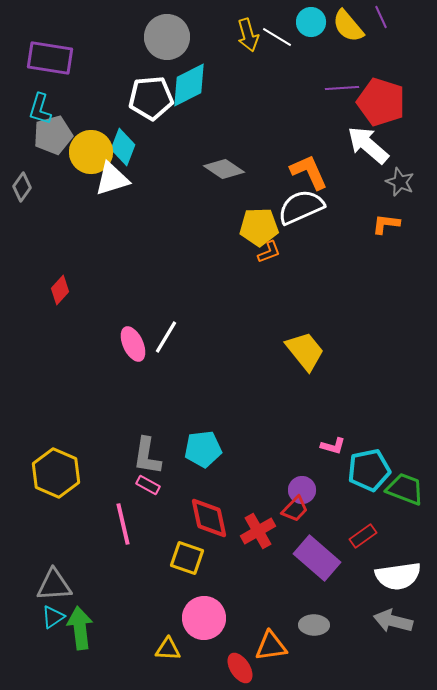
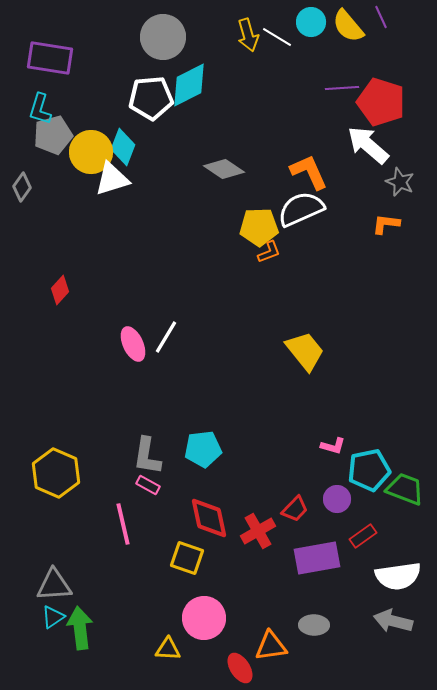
gray circle at (167, 37): moved 4 px left
white semicircle at (301, 207): moved 2 px down
purple circle at (302, 490): moved 35 px right, 9 px down
purple rectangle at (317, 558): rotated 51 degrees counterclockwise
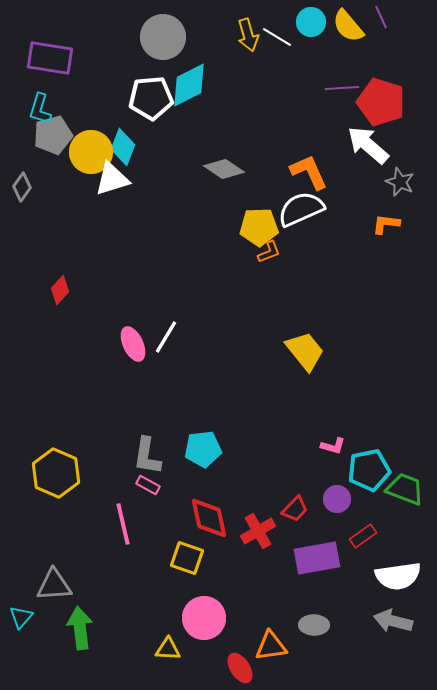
cyan triangle at (53, 617): moved 32 px left; rotated 15 degrees counterclockwise
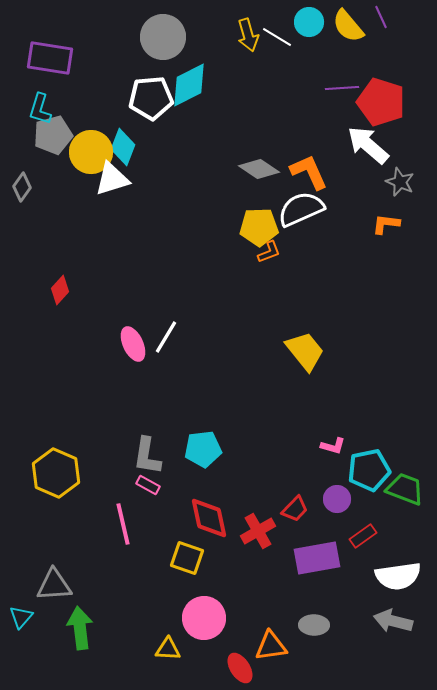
cyan circle at (311, 22): moved 2 px left
gray diamond at (224, 169): moved 35 px right
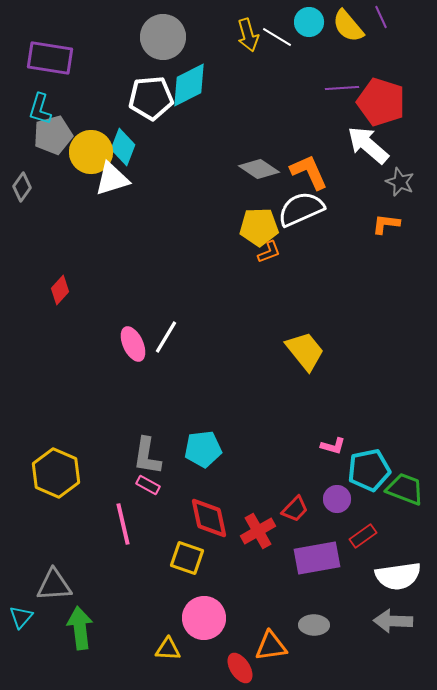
gray arrow at (393, 621): rotated 12 degrees counterclockwise
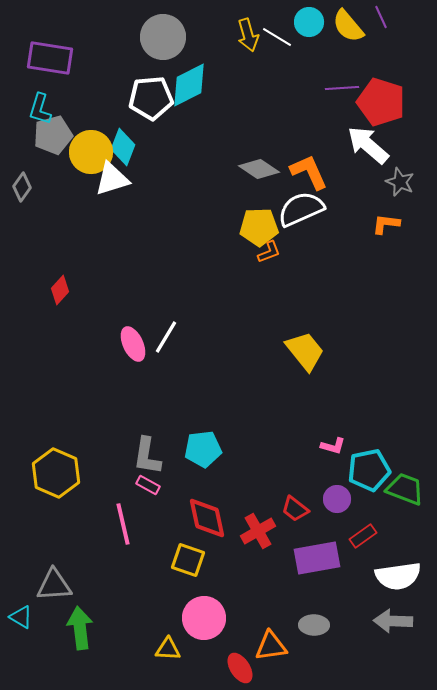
red trapezoid at (295, 509): rotated 84 degrees clockwise
red diamond at (209, 518): moved 2 px left
yellow square at (187, 558): moved 1 px right, 2 px down
cyan triangle at (21, 617): rotated 40 degrees counterclockwise
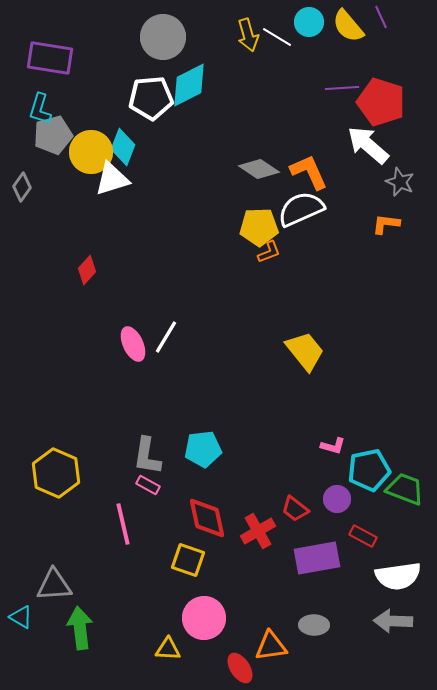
red diamond at (60, 290): moved 27 px right, 20 px up
red rectangle at (363, 536): rotated 64 degrees clockwise
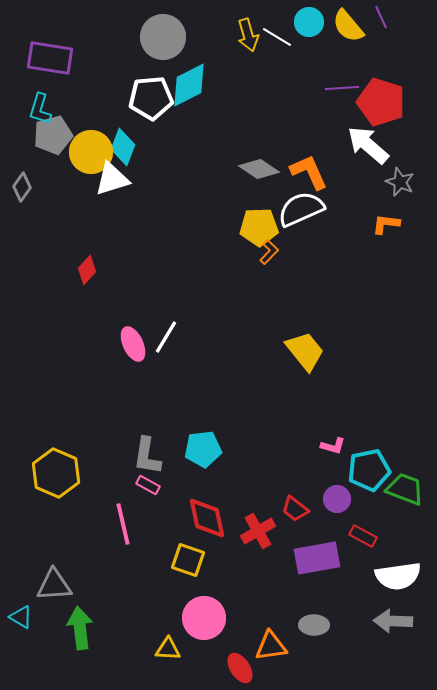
orange L-shape at (269, 252): rotated 25 degrees counterclockwise
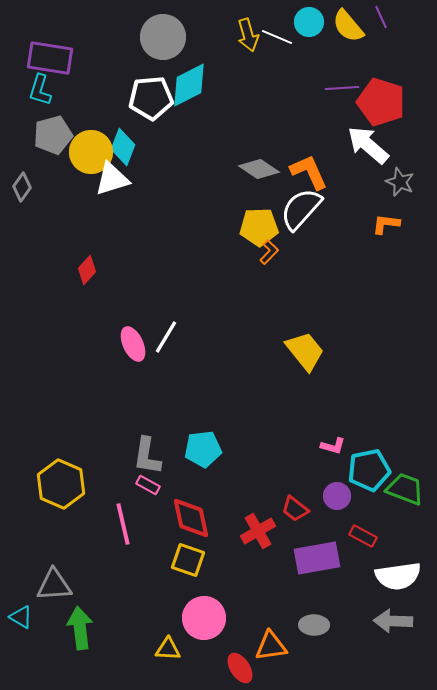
white line at (277, 37): rotated 8 degrees counterclockwise
cyan L-shape at (40, 109): moved 19 px up
white semicircle at (301, 209): rotated 24 degrees counterclockwise
yellow hexagon at (56, 473): moved 5 px right, 11 px down
purple circle at (337, 499): moved 3 px up
red diamond at (207, 518): moved 16 px left
